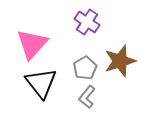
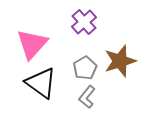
purple cross: moved 3 px left; rotated 15 degrees clockwise
black triangle: rotated 16 degrees counterclockwise
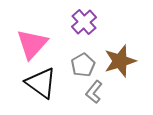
gray pentagon: moved 2 px left, 3 px up
gray L-shape: moved 7 px right, 5 px up
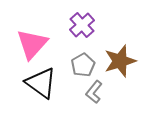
purple cross: moved 2 px left, 3 px down
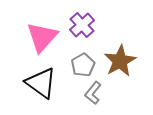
pink triangle: moved 10 px right, 7 px up
brown star: rotated 12 degrees counterclockwise
gray L-shape: moved 1 px left, 1 px down
